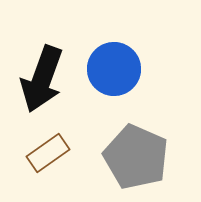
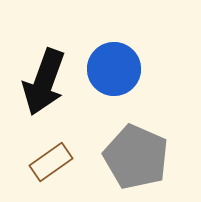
black arrow: moved 2 px right, 3 px down
brown rectangle: moved 3 px right, 9 px down
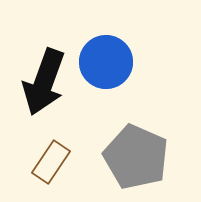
blue circle: moved 8 px left, 7 px up
brown rectangle: rotated 21 degrees counterclockwise
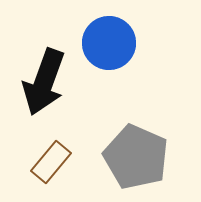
blue circle: moved 3 px right, 19 px up
brown rectangle: rotated 6 degrees clockwise
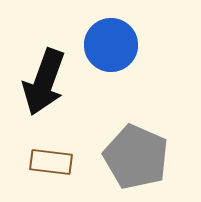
blue circle: moved 2 px right, 2 px down
brown rectangle: rotated 57 degrees clockwise
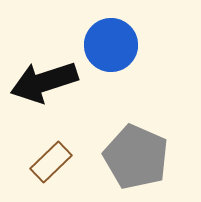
black arrow: rotated 52 degrees clockwise
brown rectangle: rotated 51 degrees counterclockwise
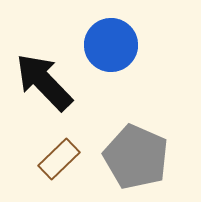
black arrow: rotated 64 degrees clockwise
brown rectangle: moved 8 px right, 3 px up
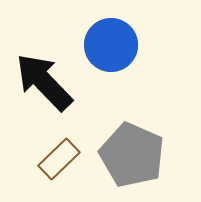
gray pentagon: moved 4 px left, 2 px up
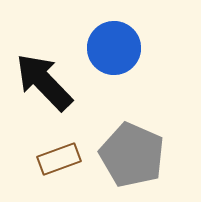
blue circle: moved 3 px right, 3 px down
brown rectangle: rotated 24 degrees clockwise
